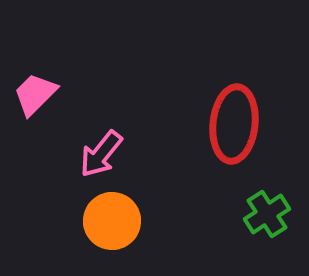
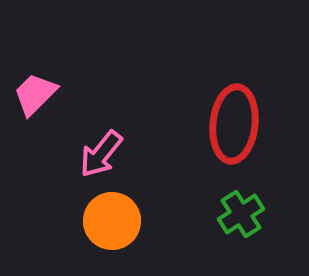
green cross: moved 26 px left
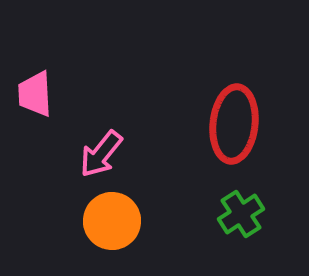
pink trapezoid: rotated 48 degrees counterclockwise
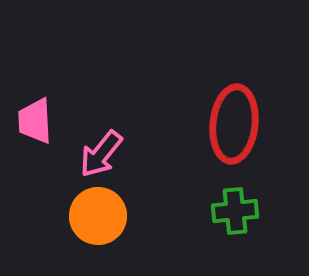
pink trapezoid: moved 27 px down
green cross: moved 6 px left, 3 px up; rotated 27 degrees clockwise
orange circle: moved 14 px left, 5 px up
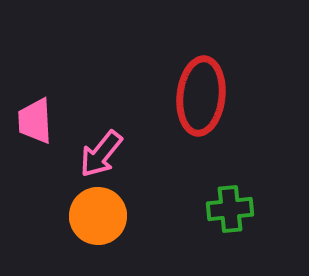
red ellipse: moved 33 px left, 28 px up
green cross: moved 5 px left, 2 px up
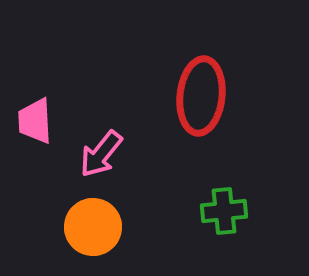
green cross: moved 6 px left, 2 px down
orange circle: moved 5 px left, 11 px down
